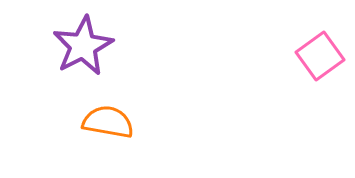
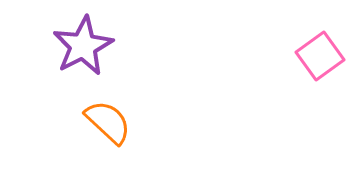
orange semicircle: rotated 33 degrees clockwise
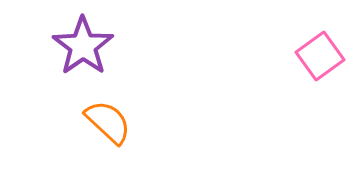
purple star: rotated 8 degrees counterclockwise
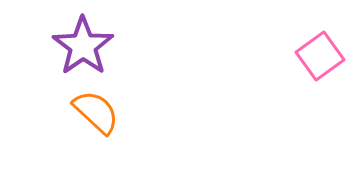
orange semicircle: moved 12 px left, 10 px up
